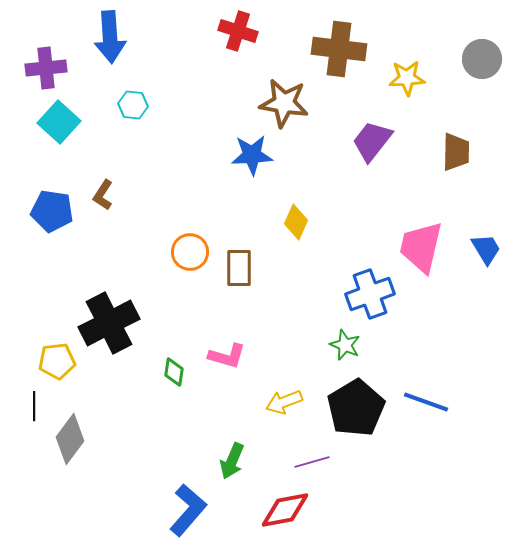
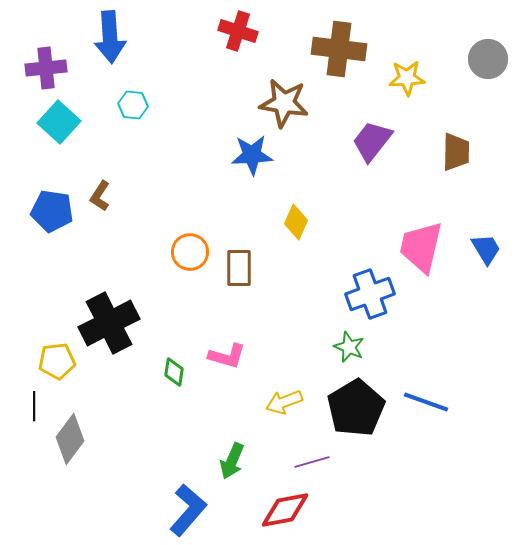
gray circle: moved 6 px right
brown L-shape: moved 3 px left, 1 px down
green star: moved 4 px right, 2 px down
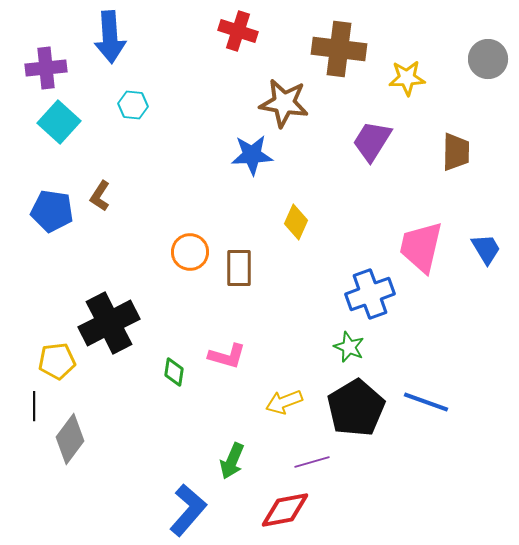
purple trapezoid: rotated 6 degrees counterclockwise
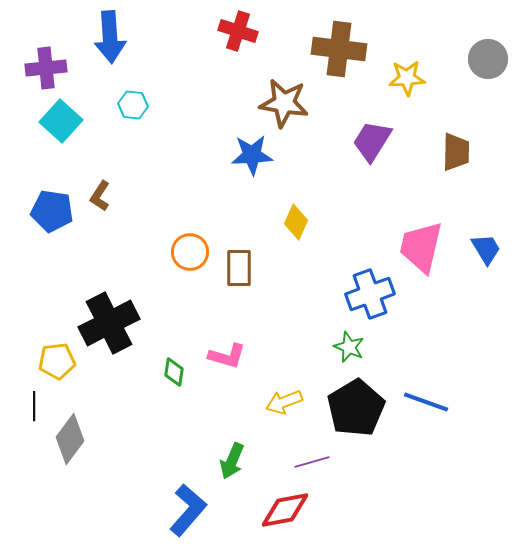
cyan square: moved 2 px right, 1 px up
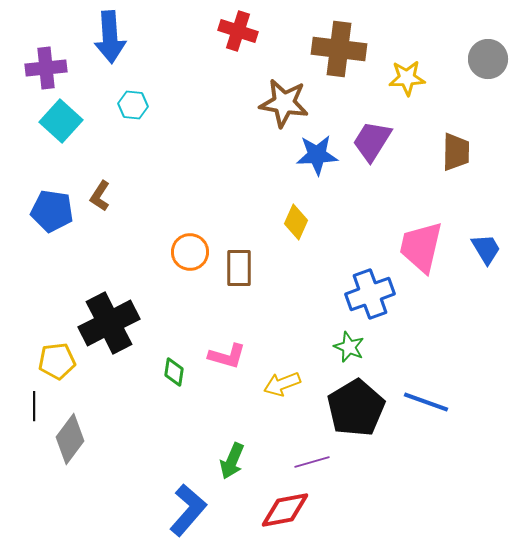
blue star: moved 65 px right
yellow arrow: moved 2 px left, 18 px up
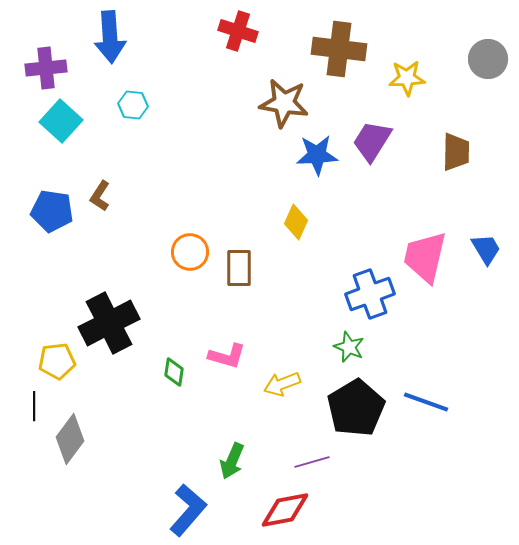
pink trapezoid: moved 4 px right, 10 px down
